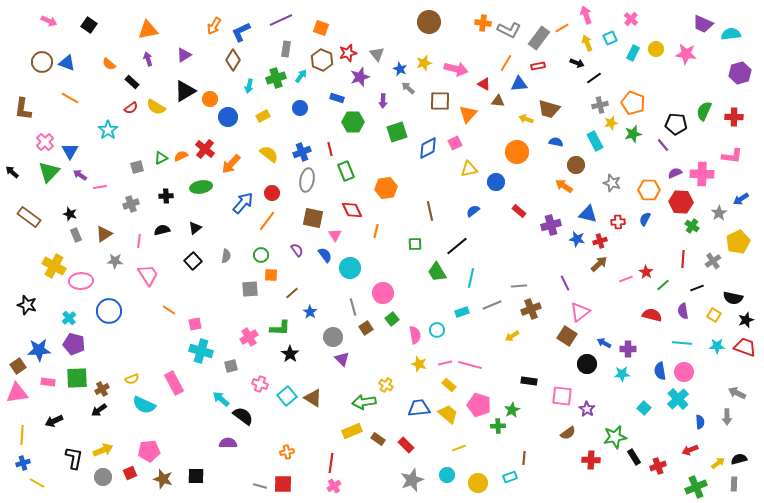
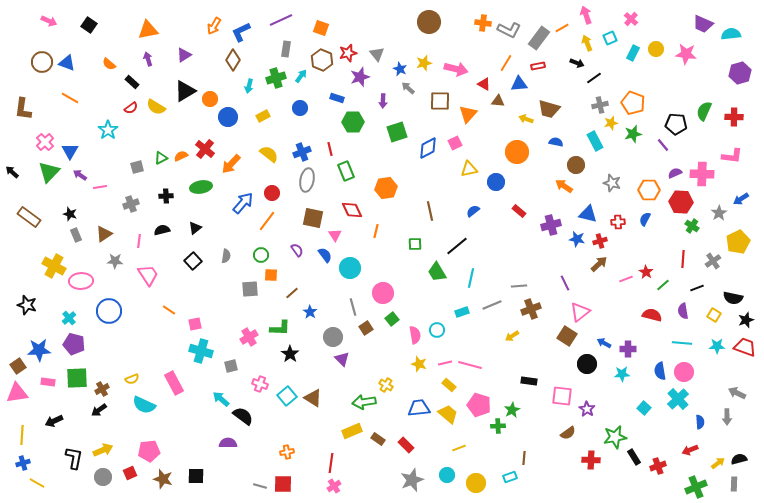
yellow circle at (478, 483): moved 2 px left
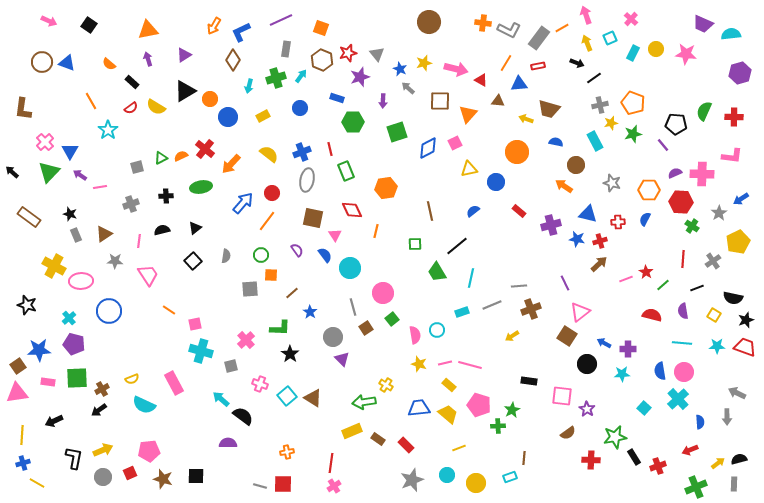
red triangle at (484, 84): moved 3 px left, 4 px up
orange line at (70, 98): moved 21 px right, 3 px down; rotated 30 degrees clockwise
pink cross at (249, 337): moved 3 px left, 3 px down; rotated 12 degrees counterclockwise
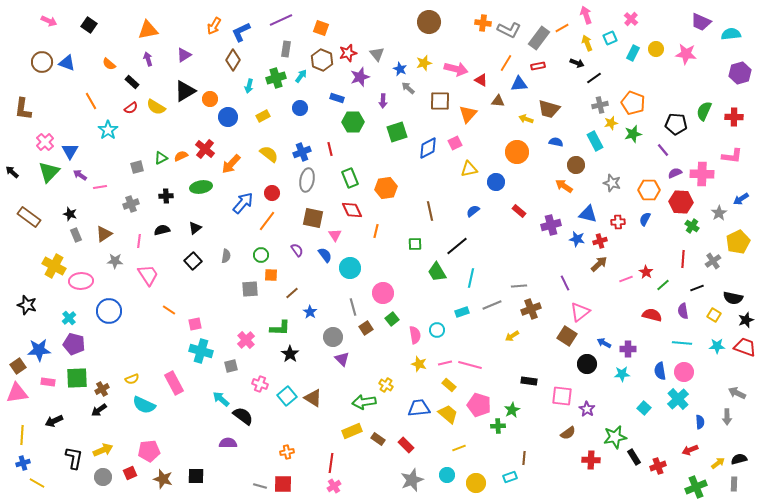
purple trapezoid at (703, 24): moved 2 px left, 2 px up
purple line at (663, 145): moved 5 px down
green rectangle at (346, 171): moved 4 px right, 7 px down
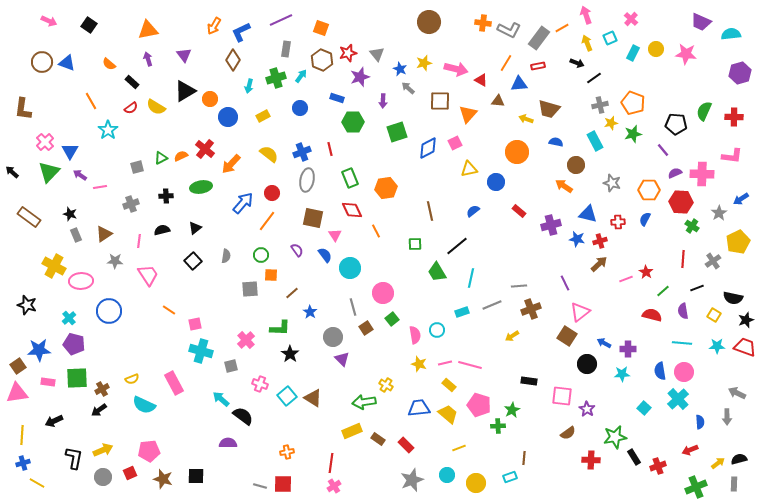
purple triangle at (184, 55): rotated 35 degrees counterclockwise
orange line at (376, 231): rotated 40 degrees counterclockwise
green line at (663, 285): moved 6 px down
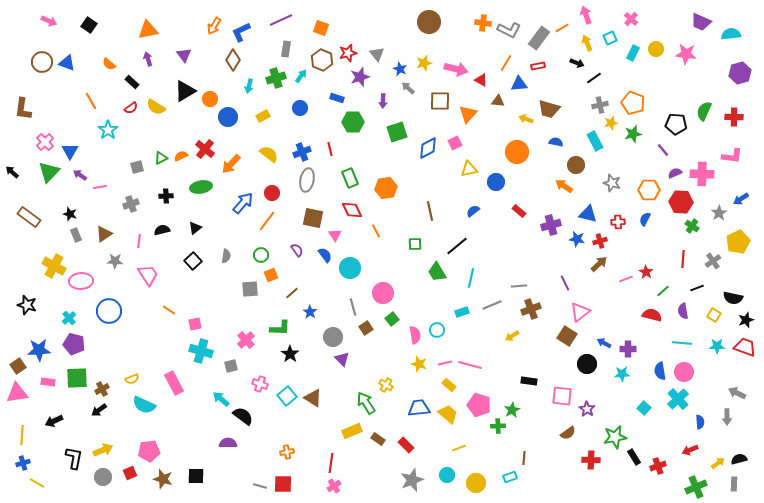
orange square at (271, 275): rotated 24 degrees counterclockwise
green arrow at (364, 402): moved 2 px right, 1 px down; rotated 65 degrees clockwise
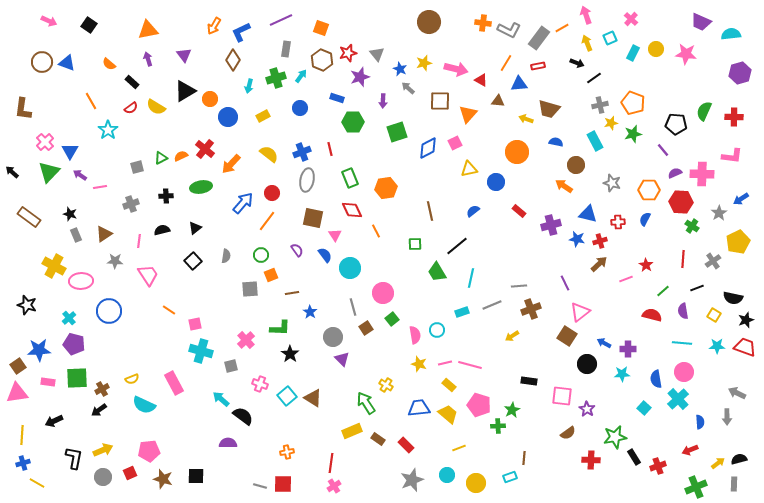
red star at (646, 272): moved 7 px up
brown line at (292, 293): rotated 32 degrees clockwise
blue semicircle at (660, 371): moved 4 px left, 8 px down
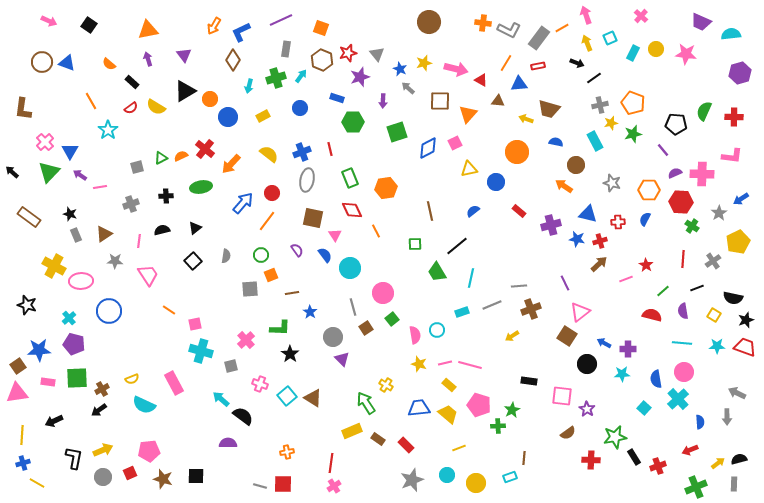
pink cross at (631, 19): moved 10 px right, 3 px up
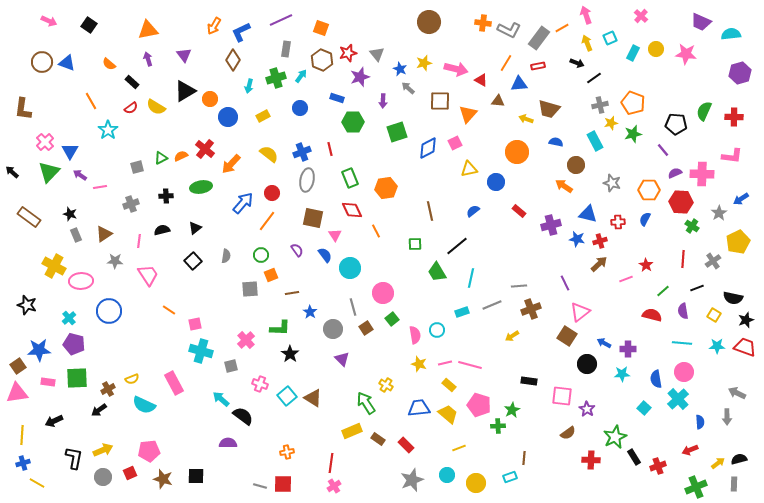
gray circle at (333, 337): moved 8 px up
brown cross at (102, 389): moved 6 px right
green star at (615, 437): rotated 15 degrees counterclockwise
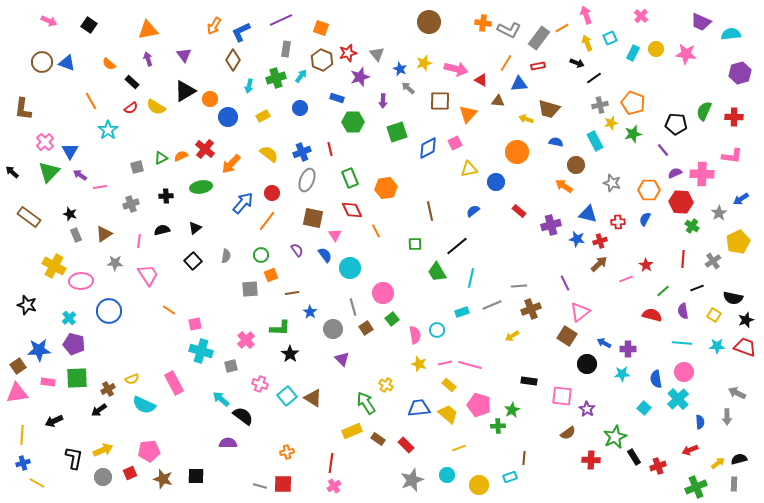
gray ellipse at (307, 180): rotated 10 degrees clockwise
gray star at (115, 261): moved 2 px down
yellow circle at (476, 483): moved 3 px right, 2 px down
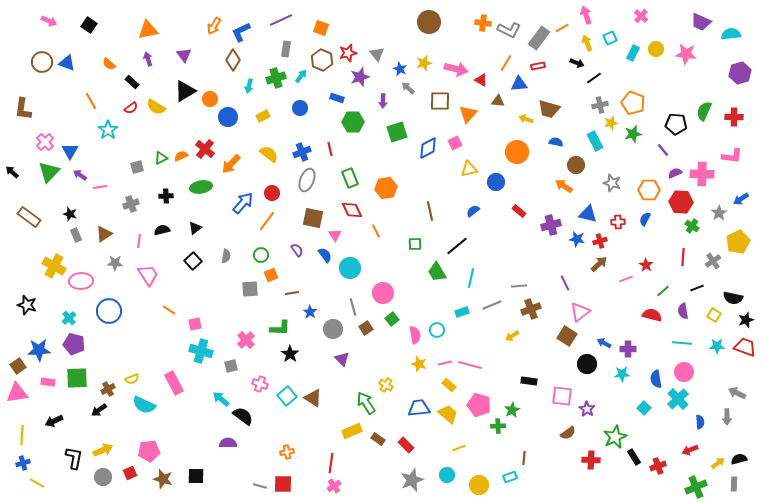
red line at (683, 259): moved 2 px up
